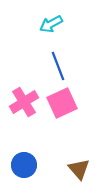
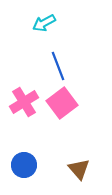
cyan arrow: moved 7 px left, 1 px up
pink square: rotated 12 degrees counterclockwise
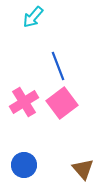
cyan arrow: moved 11 px left, 6 px up; rotated 20 degrees counterclockwise
brown triangle: moved 4 px right
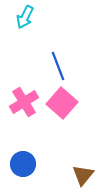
cyan arrow: moved 8 px left; rotated 15 degrees counterclockwise
pink square: rotated 12 degrees counterclockwise
blue circle: moved 1 px left, 1 px up
brown triangle: moved 6 px down; rotated 20 degrees clockwise
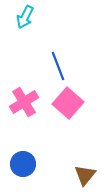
pink square: moved 6 px right
brown triangle: moved 2 px right
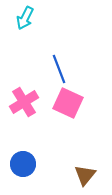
cyan arrow: moved 1 px down
blue line: moved 1 px right, 3 px down
pink square: rotated 16 degrees counterclockwise
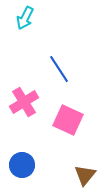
blue line: rotated 12 degrees counterclockwise
pink square: moved 17 px down
blue circle: moved 1 px left, 1 px down
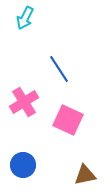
blue circle: moved 1 px right
brown triangle: rotated 40 degrees clockwise
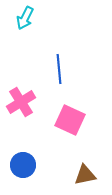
blue line: rotated 28 degrees clockwise
pink cross: moved 3 px left
pink square: moved 2 px right
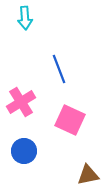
cyan arrow: rotated 30 degrees counterclockwise
blue line: rotated 16 degrees counterclockwise
blue circle: moved 1 px right, 14 px up
brown triangle: moved 3 px right
